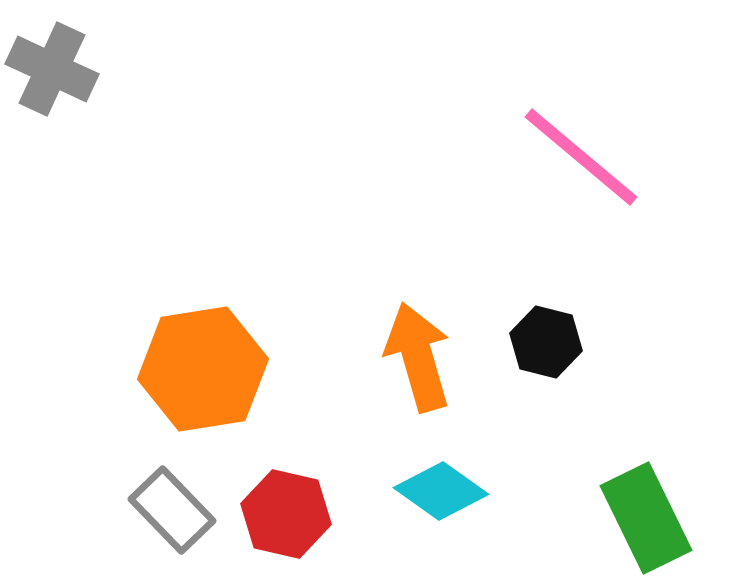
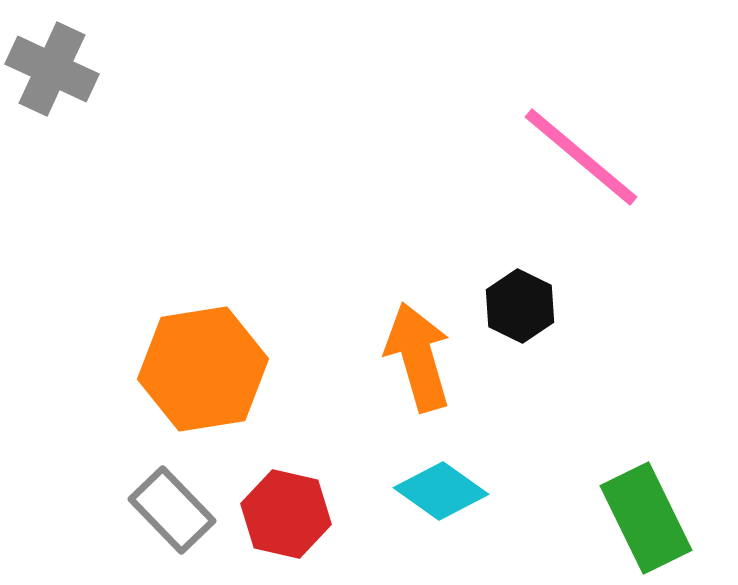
black hexagon: moved 26 px left, 36 px up; rotated 12 degrees clockwise
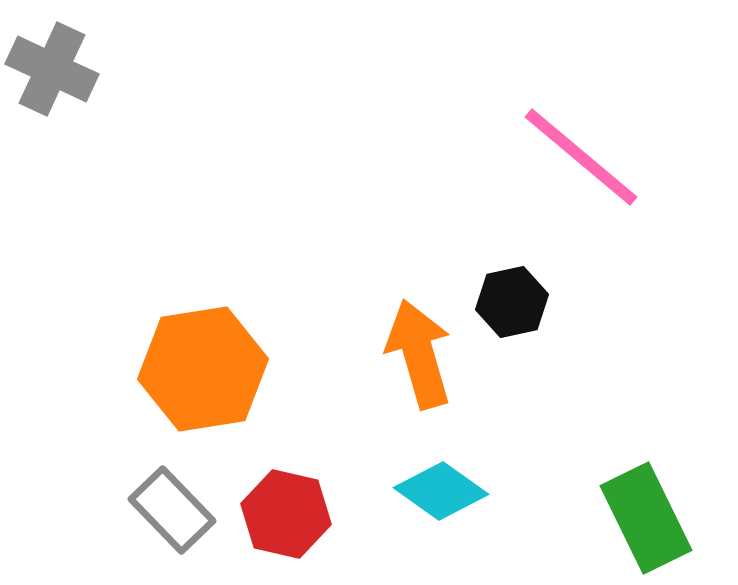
black hexagon: moved 8 px left, 4 px up; rotated 22 degrees clockwise
orange arrow: moved 1 px right, 3 px up
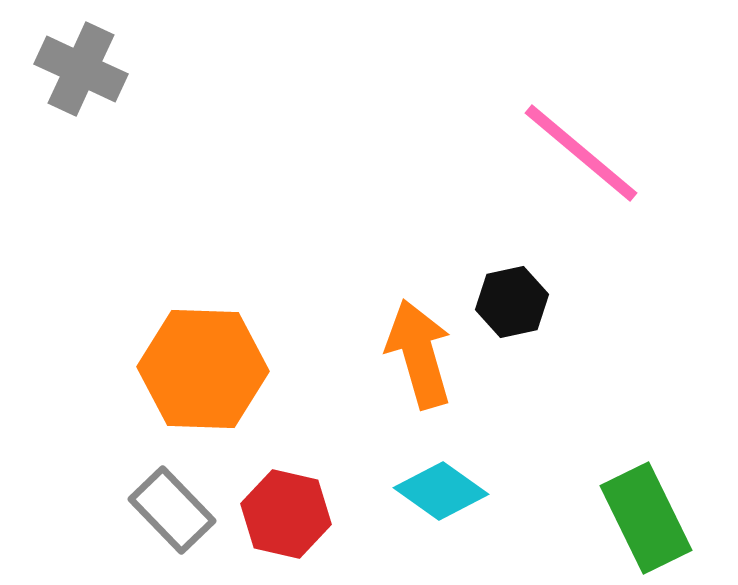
gray cross: moved 29 px right
pink line: moved 4 px up
orange hexagon: rotated 11 degrees clockwise
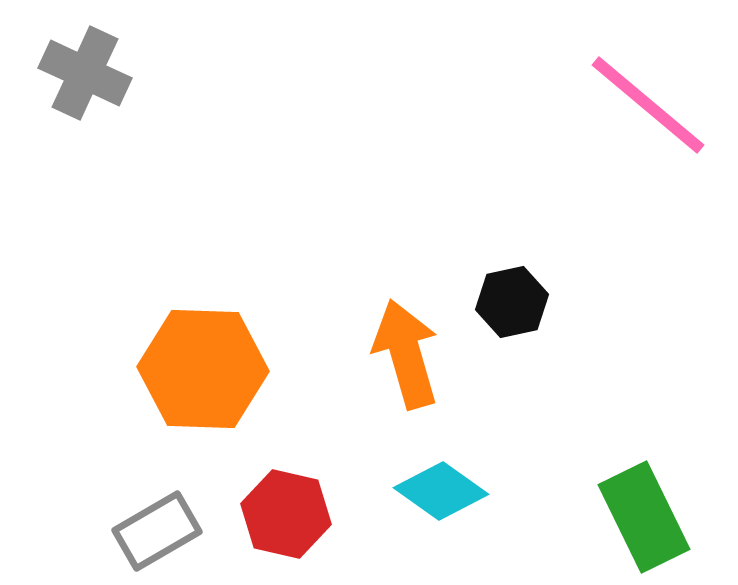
gray cross: moved 4 px right, 4 px down
pink line: moved 67 px right, 48 px up
orange arrow: moved 13 px left
gray rectangle: moved 15 px left, 21 px down; rotated 76 degrees counterclockwise
green rectangle: moved 2 px left, 1 px up
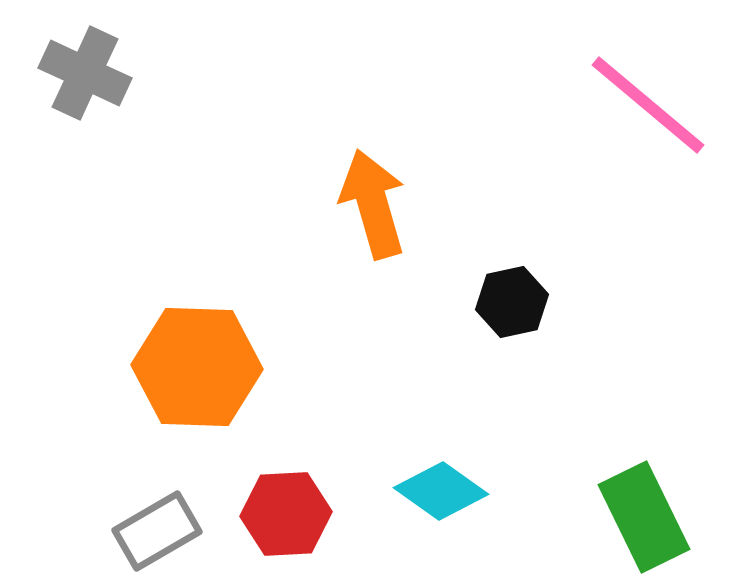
orange arrow: moved 33 px left, 150 px up
orange hexagon: moved 6 px left, 2 px up
red hexagon: rotated 16 degrees counterclockwise
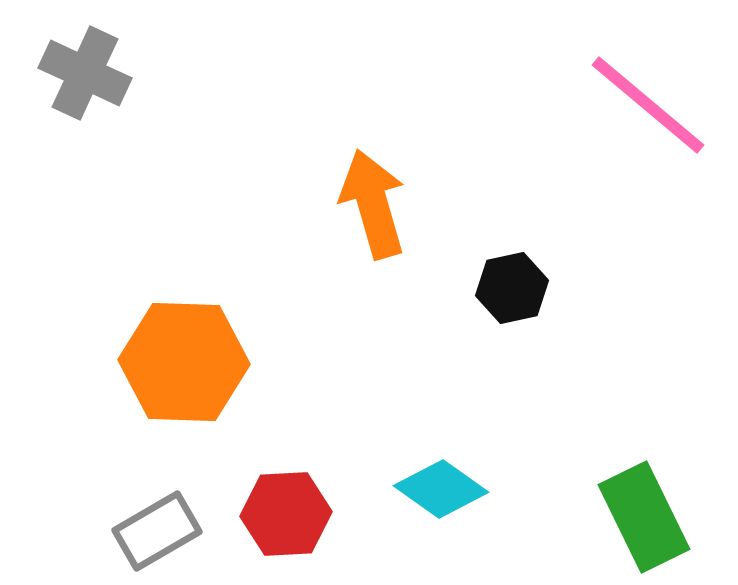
black hexagon: moved 14 px up
orange hexagon: moved 13 px left, 5 px up
cyan diamond: moved 2 px up
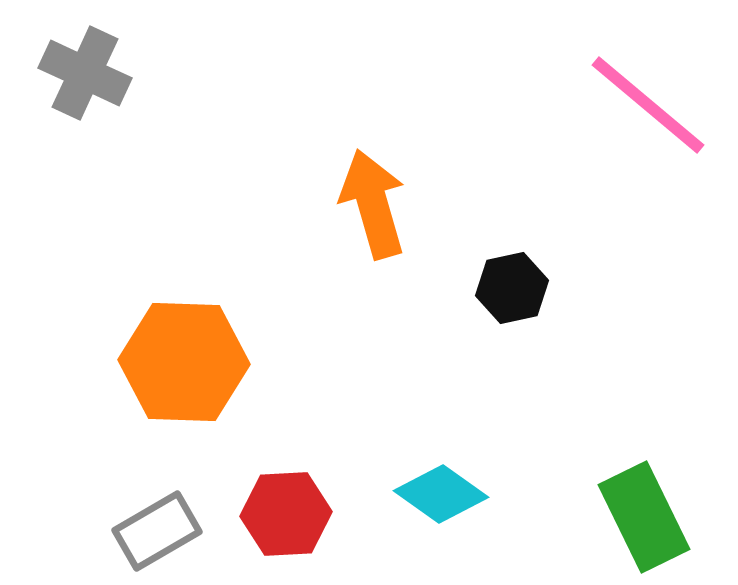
cyan diamond: moved 5 px down
